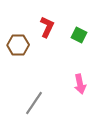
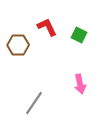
red L-shape: rotated 50 degrees counterclockwise
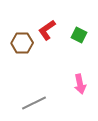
red L-shape: moved 3 px down; rotated 100 degrees counterclockwise
brown hexagon: moved 4 px right, 2 px up
gray line: rotated 30 degrees clockwise
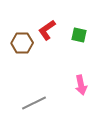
green square: rotated 14 degrees counterclockwise
pink arrow: moved 1 px right, 1 px down
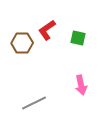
green square: moved 1 px left, 3 px down
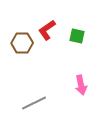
green square: moved 1 px left, 2 px up
